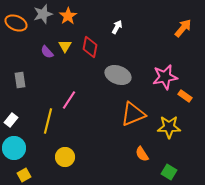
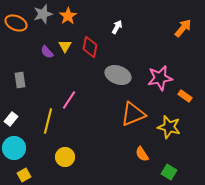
pink star: moved 5 px left, 1 px down
white rectangle: moved 1 px up
yellow star: rotated 15 degrees clockwise
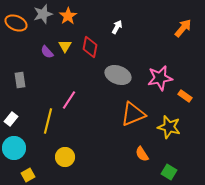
yellow square: moved 4 px right
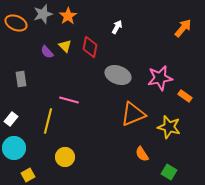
yellow triangle: rotated 16 degrees counterclockwise
gray rectangle: moved 1 px right, 1 px up
pink line: rotated 72 degrees clockwise
